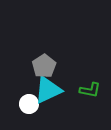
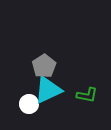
green L-shape: moved 3 px left, 5 px down
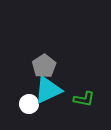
green L-shape: moved 3 px left, 4 px down
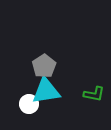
cyan triangle: moved 2 px left, 1 px down; rotated 16 degrees clockwise
green L-shape: moved 10 px right, 5 px up
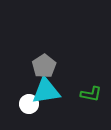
green L-shape: moved 3 px left
